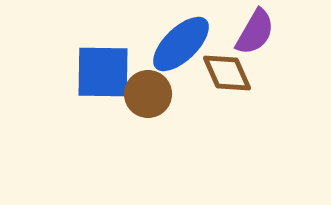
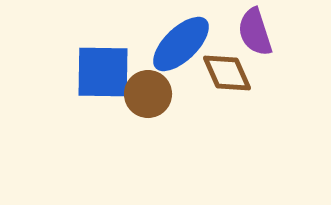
purple semicircle: rotated 132 degrees clockwise
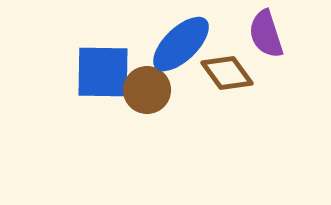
purple semicircle: moved 11 px right, 2 px down
brown diamond: rotated 12 degrees counterclockwise
brown circle: moved 1 px left, 4 px up
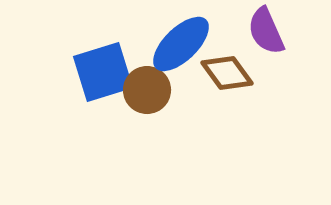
purple semicircle: moved 3 px up; rotated 6 degrees counterclockwise
blue square: rotated 18 degrees counterclockwise
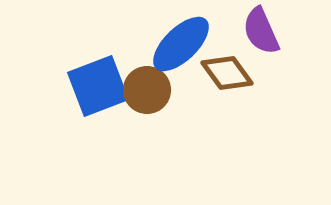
purple semicircle: moved 5 px left
blue square: moved 5 px left, 14 px down; rotated 4 degrees counterclockwise
